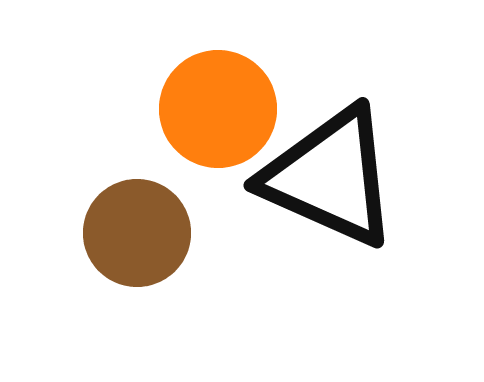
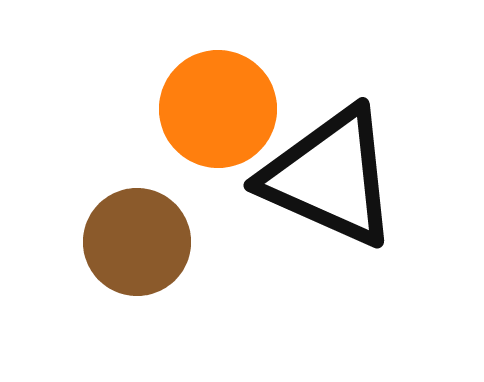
brown circle: moved 9 px down
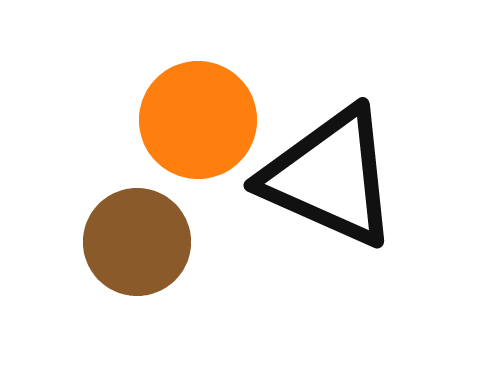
orange circle: moved 20 px left, 11 px down
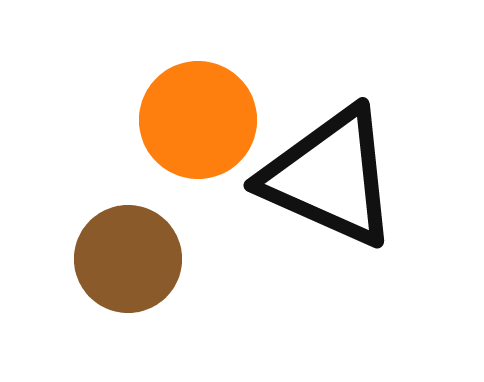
brown circle: moved 9 px left, 17 px down
